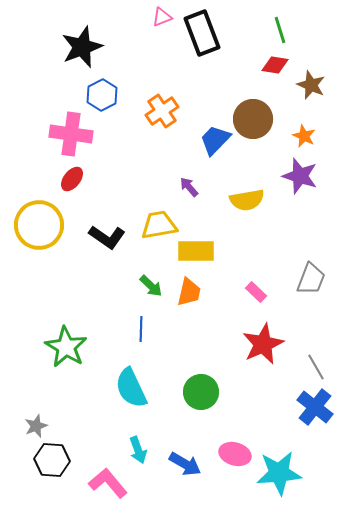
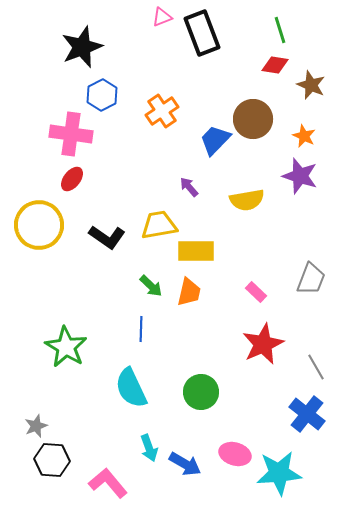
blue cross: moved 8 px left, 7 px down
cyan arrow: moved 11 px right, 2 px up
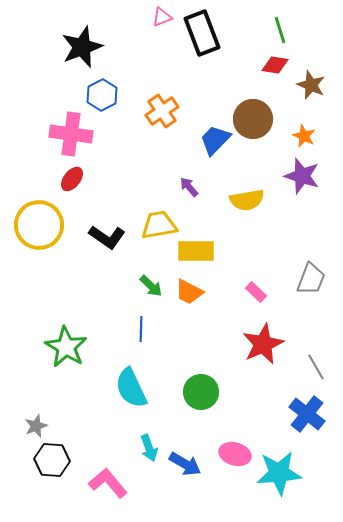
purple star: moved 2 px right
orange trapezoid: rotated 104 degrees clockwise
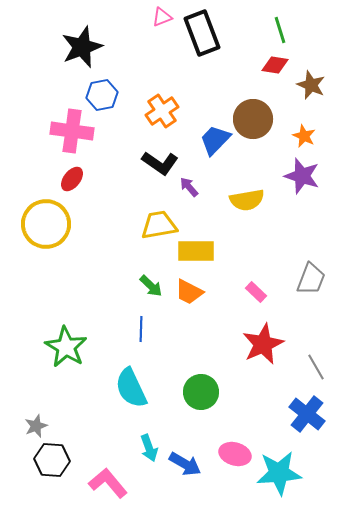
blue hexagon: rotated 16 degrees clockwise
pink cross: moved 1 px right, 3 px up
yellow circle: moved 7 px right, 1 px up
black L-shape: moved 53 px right, 74 px up
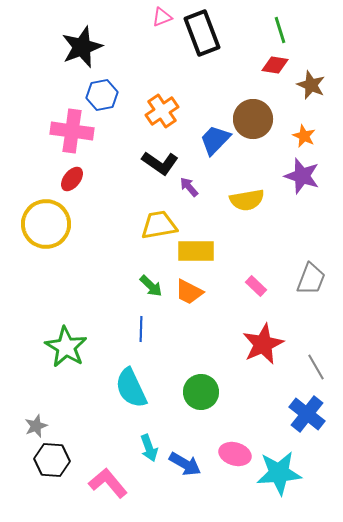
pink rectangle: moved 6 px up
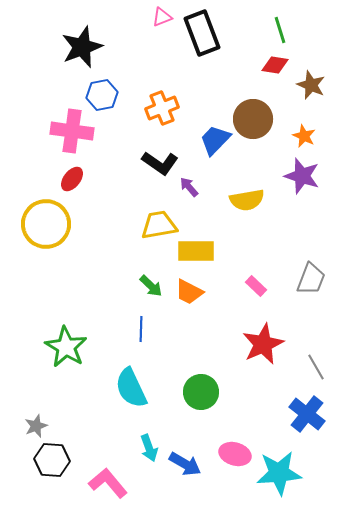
orange cross: moved 3 px up; rotated 12 degrees clockwise
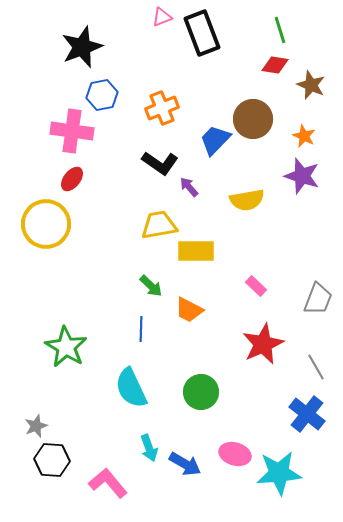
gray trapezoid: moved 7 px right, 20 px down
orange trapezoid: moved 18 px down
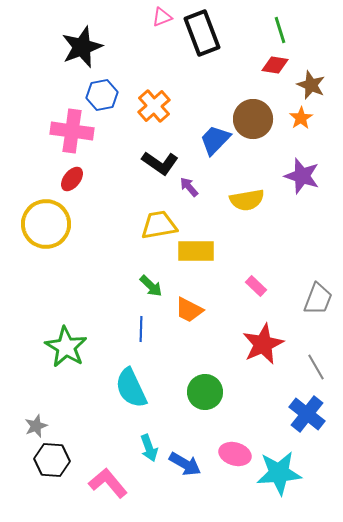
orange cross: moved 8 px left, 2 px up; rotated 20 degrees counterclockwise
orange star: moved 3 px left, 18 px up; rotated 15 degrees clockwise
green circle: moved 4 px right
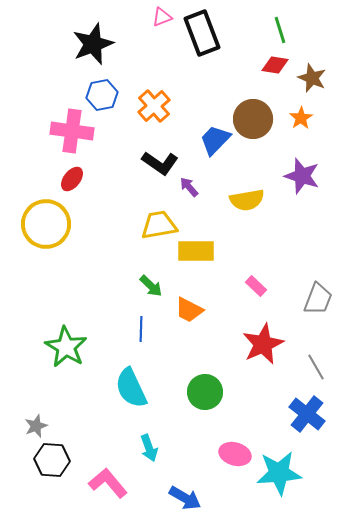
black star: moved 11 px right, 3 px up
brown star: moved 1 px right, 7 px up
blue arrow: moved 34 px down
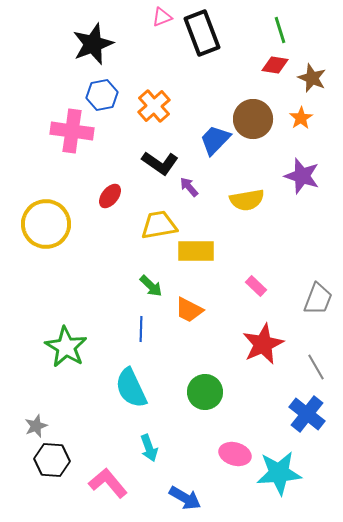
red ellipse: moved 38 px right, 17 px down
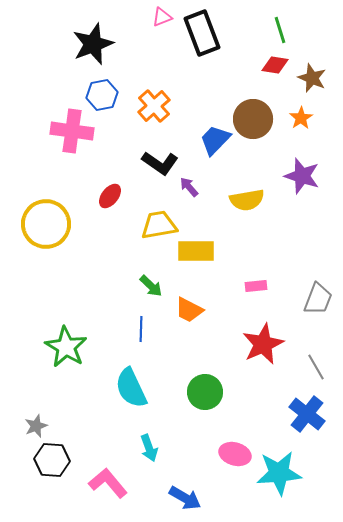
pink rectangle: rotated 50 degrees counterclockwise
